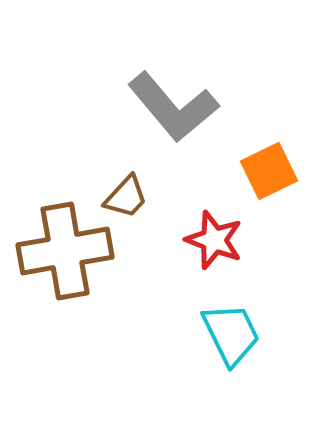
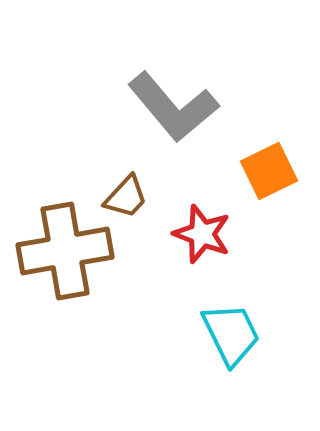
red star: moved 12 px left, 6 px up
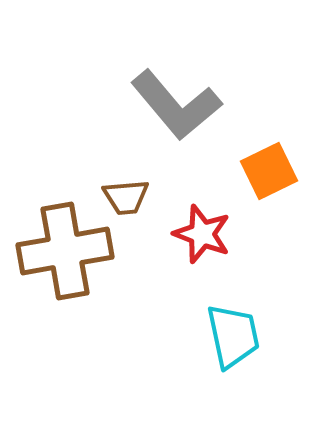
gray L-shape: moved 3 px right, 2 px up
brown trapezoid: rotated 42 degrees clockwise
cyan trapezoid: moved 2 px right, 2 px down; rotated 14 degrees clockwise
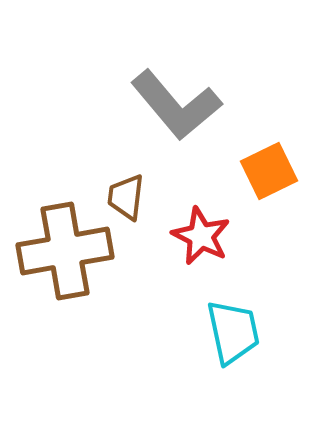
brown trapezoid: rotated 102 degrees clockwise
red star: moved 1 px left, 2 px down; rotated 6 degrees clockwise
cyan trapezoid: moved 4 px up
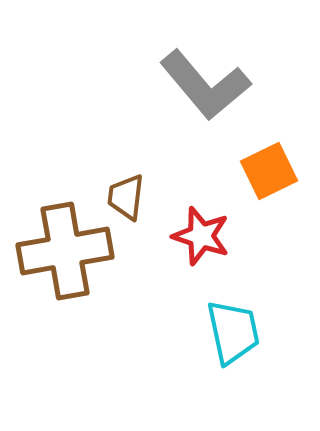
gray L-shape: moved 29 px right, 20 px up
red star: rotated 8 degrees counterclockwise
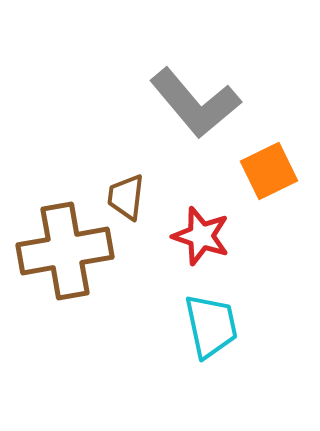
gray L-shape: moved 10 px left, 18 px down
cyan trapezoid: moved 22 px left, 6 px up
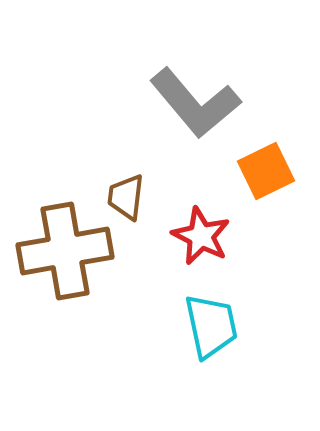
orange square: moved 3 px left
red star: rotated 8 degrees clockwise
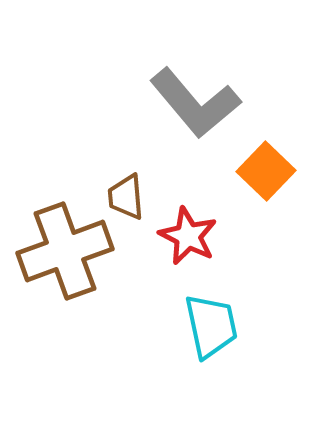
orange square: rotated 20 degrees counterclockwise
brown trapezoid: rotated 12 degrees counterclockwise
red star: moved 13 px left
brown cross: rotated 10 degrees counterclockwise
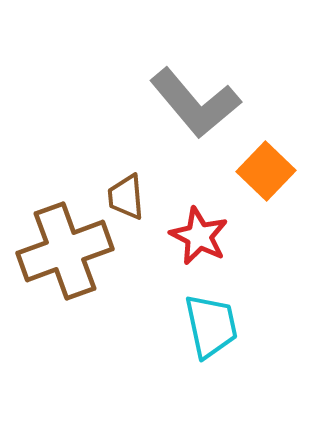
red star: moved 11 px right
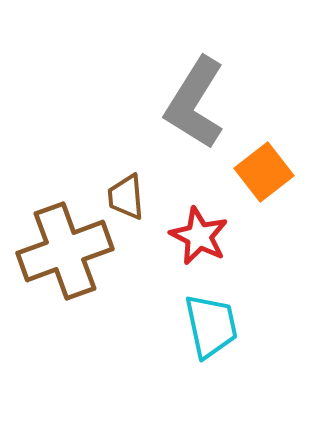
gray L-shape: rotated 72 degrees clockwise
orange square: moved 2 px left, 1 px down; rotated 8 degrees clockwise
